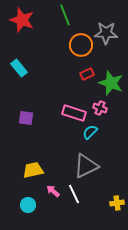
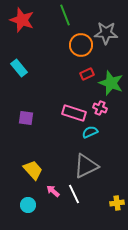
cyan semicircle: rotated 21 degrees clockwise
yellow trapezoid: rotated 60 degrees clockwise
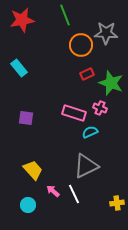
red star: rotated 30 degrees counterclockwise
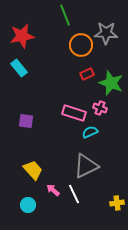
red star: moved 16 px down
purple square: moved 3 px down
pink arrow: moved 1 px up
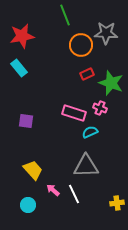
gray triangle: rotated 24 degrees clockwise
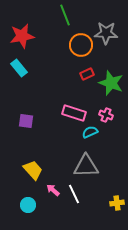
pink cross: moved 6 px right, 7 px down
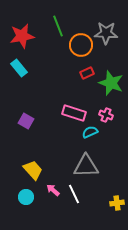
green line: moved 7 px left, 11 px down
red rectangle: moved 1 px up
purple square: rotated 21 degrees clockwise
cyan circle: moved 2 px left, 8 px up
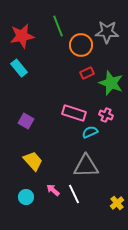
gray star: moved 1 px right, 1 px up
yellow trapezoid: moved 9 px up
yellow cross: rotated 32 degrees counterclockwise
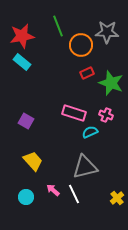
cyan rectangle: moved 3 px right, 6 px up; rotated 12 degrees counterclockwise
gray triangle: moved 1 px left, 1 px down; rotated 12 degrees counterclockwise
yellow cross: moved 5 px up
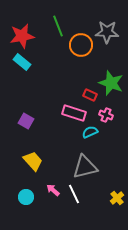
red rectangle: moved 3 px right, 22 px down; rotated 48 degrees clockwise
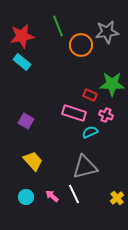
gray star: rotated 10 degrees counterclockwise
green star: moved 1 px right, 1 px down; rotated 20 degrees counterclockwise
pink arrow: moved 1 px left, 6 px down
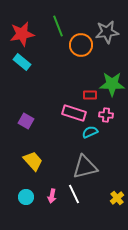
red star: moved 2 px up
red rectangle: rotated 24 degrees counterclockwise
pink cross: rotated 16 degrees counterclockwise
pink arrow: rotated 120 degrees counterclockwise
